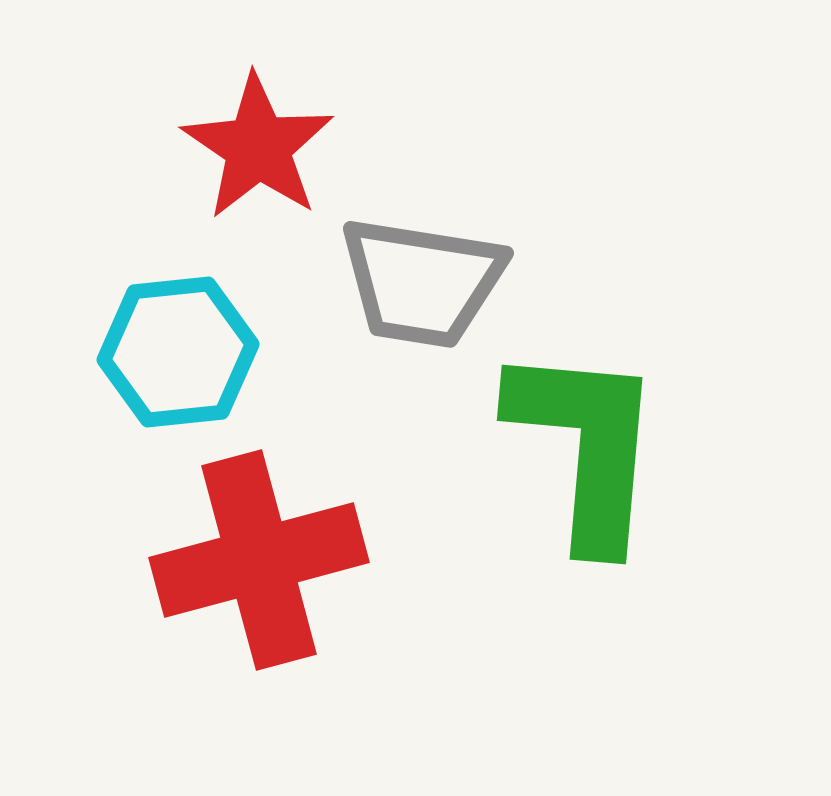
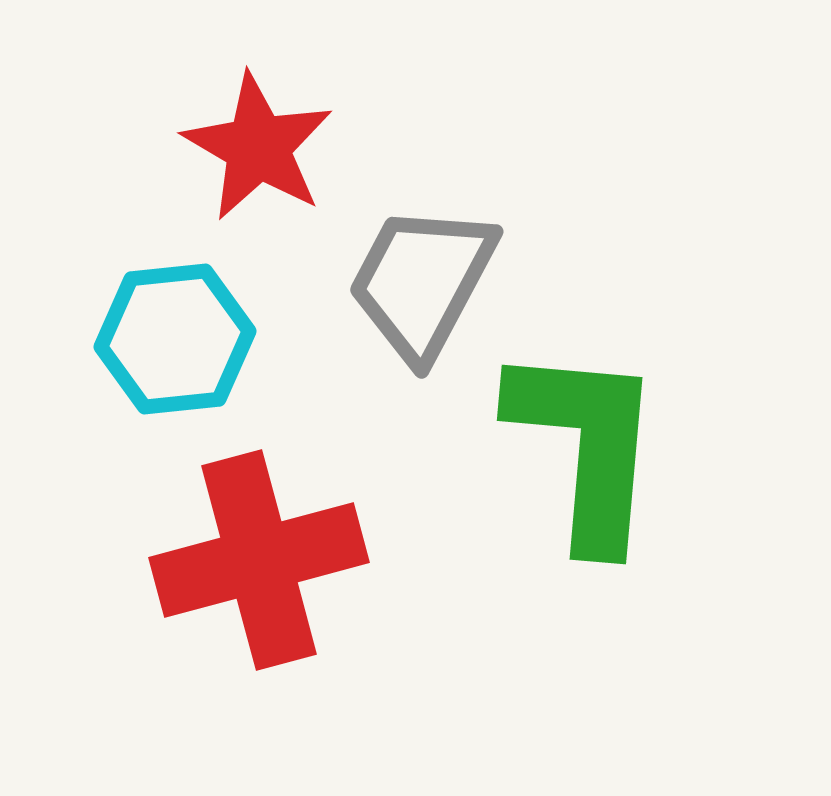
red star: rotated 4 degrees counterclockwise
gray trapezoid: rotated 109 degrees clockwise
cyan hexagon: moved 3 px left, 13 px up
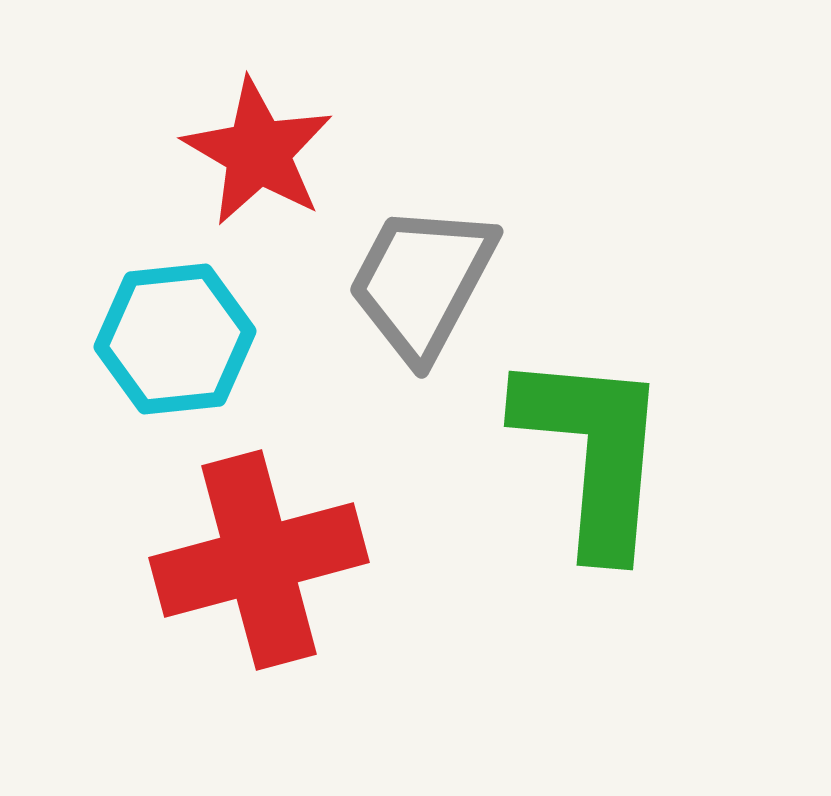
red star: moved 5 px down
green L-shape: moved 7 px right, 6 px down
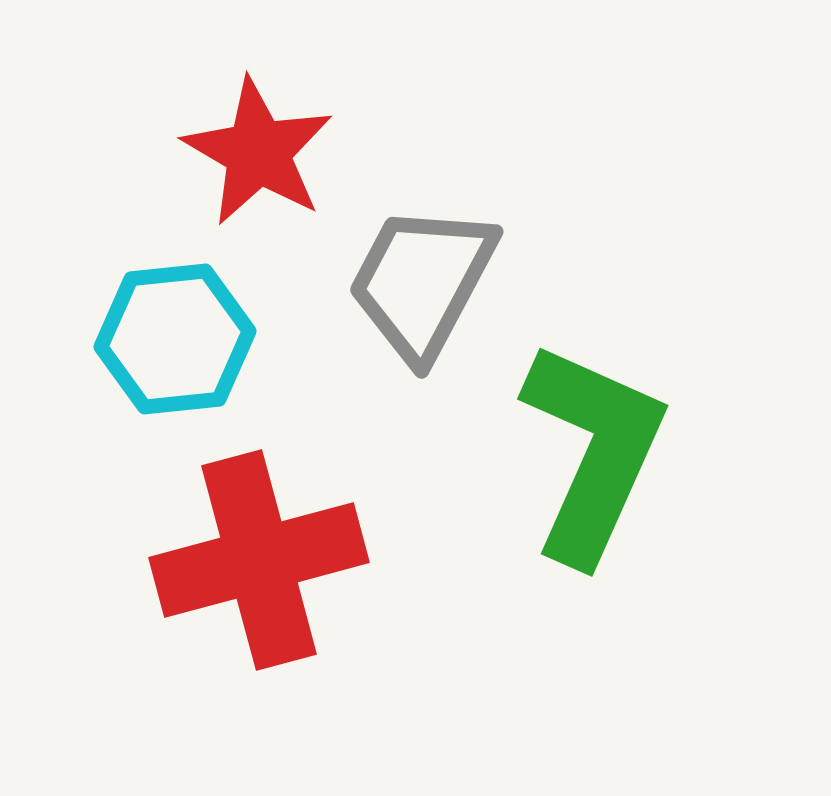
green L-shape: rotated 19 degrees clockwise
